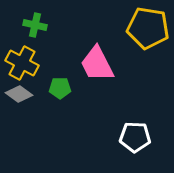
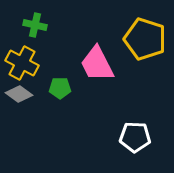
yellow pentagon: moved 3 px left, 11 px down; rotated 9 degrees clockwise
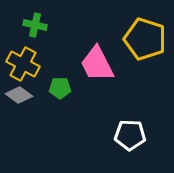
yellow cross: moved 1 px right, 1 px down
gray diamond: moved 1 px down
white pentagon: moved 5 px left, 2 px up
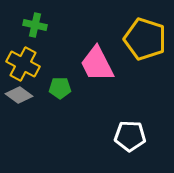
white pentagon: moved 1 px down
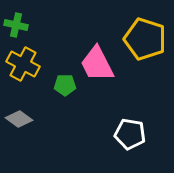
green cross: moved 19 px left
green pentagon: moved 5 px right, 3 px up
gray diamond: moved 24 px down
white pentagon: moved 2 px up; rotated 8 degrees clockwise
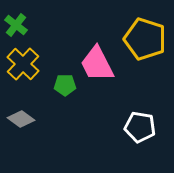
green cross: rotated 25 degrees clockwise
yellow cross: rotated 16 degrees clockwise
gray diamond: moved 2 px right
white pentagon: moved 10 px right, 7 px up
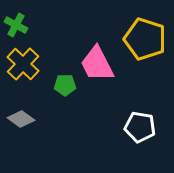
green cross: rotated 10 degrees counterclockwise
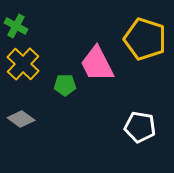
green cross: moved 1 px down
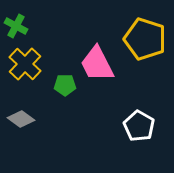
yellow cross: moved 2 px right
white pentagon: moved 1 px left, 1 px up; rotated 20 degrees clockwise
